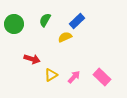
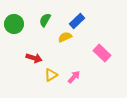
red arrow: moved 2 px right, 1 px up
pink rectangle: moved 24 px up
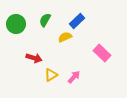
green circle: moved 2 px right
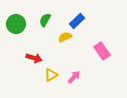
pink rectangle: moved 2 px up; rotated 12 degrees clockwise
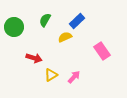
green circle: moved 2 px left, 3 px down
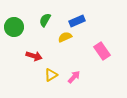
blue rectangle: rotated 21 degrees clockwise
red arrow: moved 2 px up
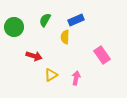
blue rectangle: moved 1 px left, 1 px up
yellow semicircle: rotated 64 degrees counterclockwise
pink rectangle: moved 4 px down
pink arrow: moved 2 px right, 1 px down; rotated 32 degrees counterclockwise
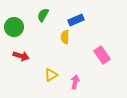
green semicircle: moved 2 px left, 5 px up
red arrow: moved 13 px left
pink arrow: moved 1 px left, 4 px down
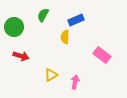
pink rectangle: rotated 18 degrees counterclockwise
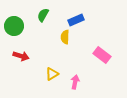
green circle: moved 1 px up
yellow triangle: moved 1 px right, 1 px up
